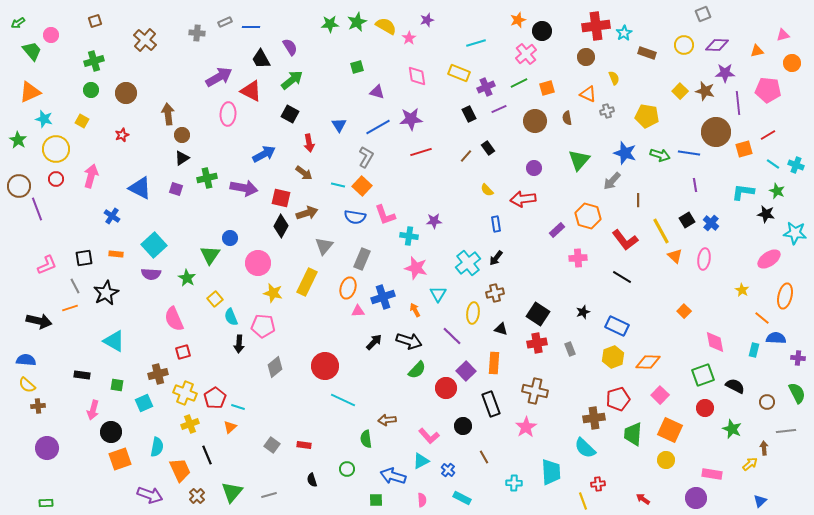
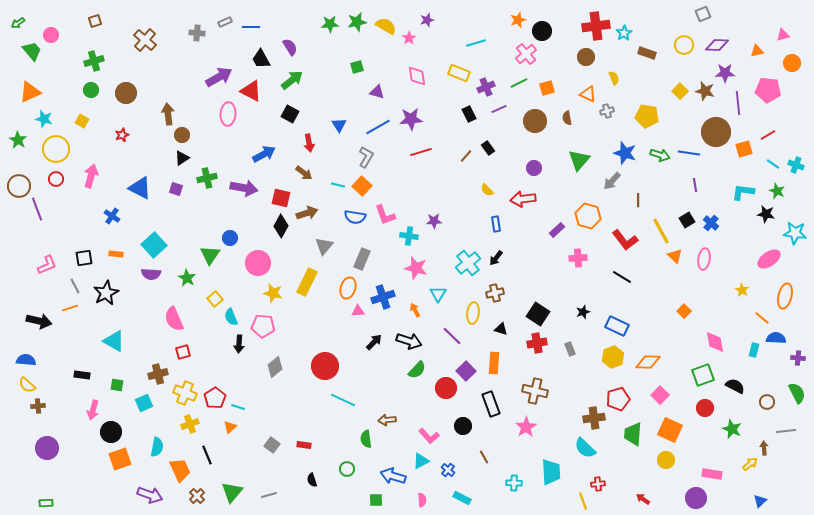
green star at (357, 22): rotated 12 degrees clockwise
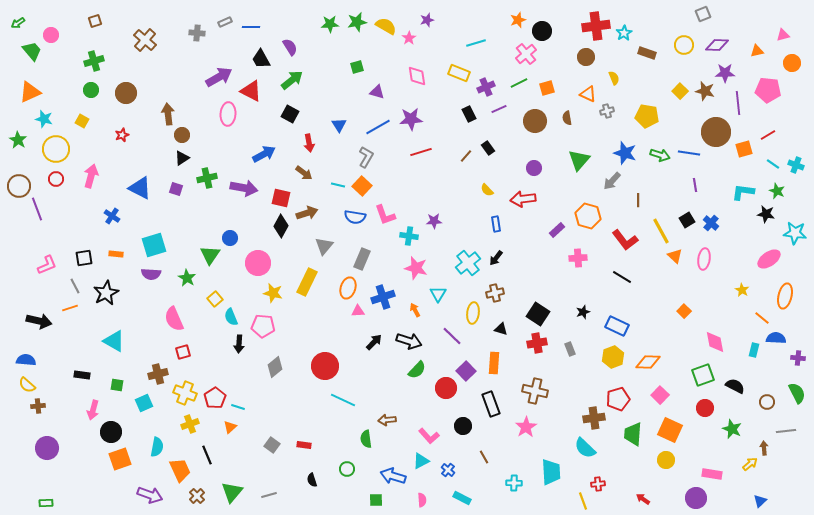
cyan square at (154, 245): rotated 25 degrees clockwise
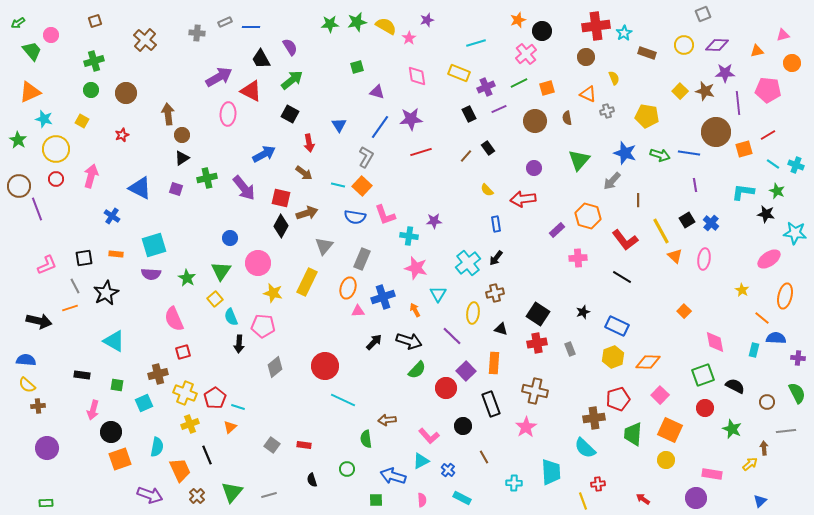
blue line at (378, 127): moved 2 px right; rotated 25 degrees counterclockwise
purple arrow at (244, 188): rotated 40 degrees clockwise
green triangle at (210, 255): moved 11 px right, 16 px down
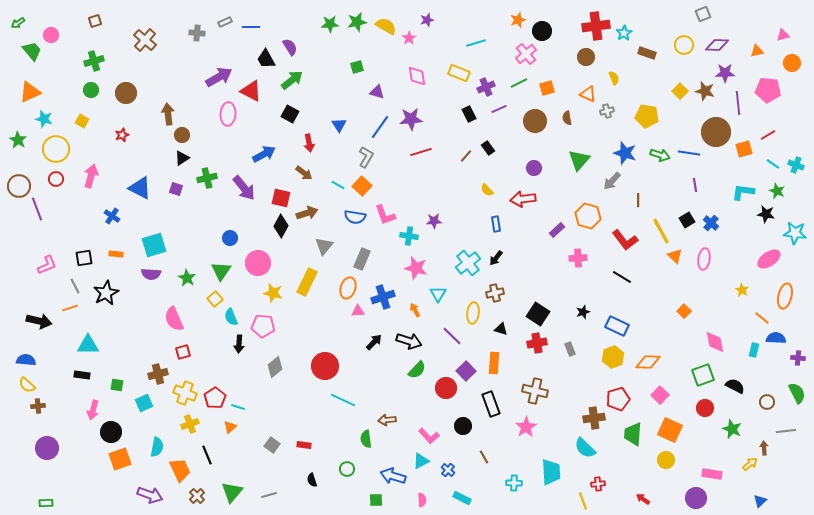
black trapezoid at (261, 59): moved 5 px right
cyan line at (338, 185): rotated 16 degrees clockwise
cyan triangle at (114, 341): moved 26 px left, 4 px down; rotated 30 degrees counterclockwise
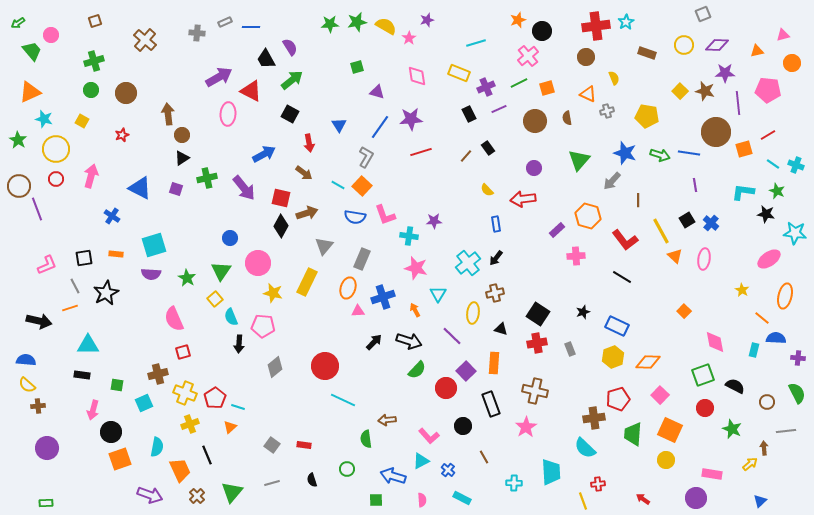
cyan star at (624, 33): moved 2 px right, 11 px up
pink cross at (526, 54): moved 2 px right, 2 px down
pink cross at (578, 258): moved 2 px left, 2 px up
gray line at (269, 495): moved 3 px right, 12 px up
